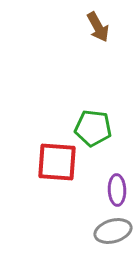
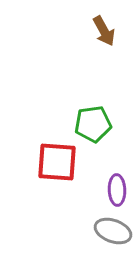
brown arrow: moved 6 px right, 4 px down
green pentagon: moved 4 px up; rotated 15 degrees counterclockwise
gray ellipse: rotated 36 degrees clockwise
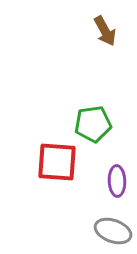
brown arrow: moved 1 px right
purple ellipse: moved 9 px up
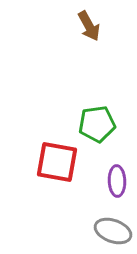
brown arrow: moved 16 px left, 5 px up
green pentagon: moved 4 px right
red square: rotated 6 degrees clockwise
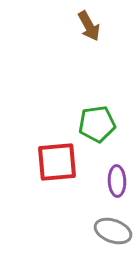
red square: rotated 15 degrees counterclockwise
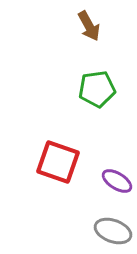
green pentagon: moved 35 px up
red square: moved 1 px right; rotated 24 degrees clockwise
purple ellipse: rotated 56 degrees counterclockwise
